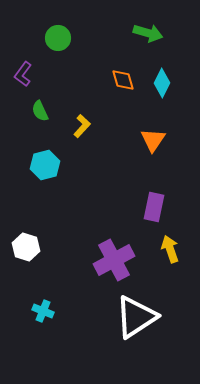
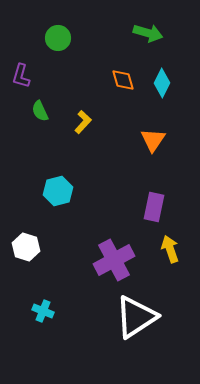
purple L-shape: moved 2 px left, 2 px down; rotated 20 degrees counterclockwise
yellow L-shape: moved 1 px right, 4 px up
cyan hexagon: moved 13 px right, 26 px down
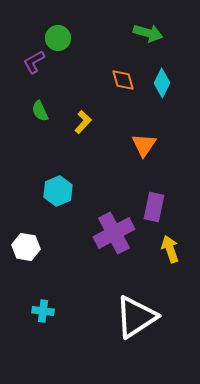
purple L-shape: moved 13 px right, 14 px up; rotated 45 degrees clockwise
orange triangle: moved 9 px left, 5 px down
cyan hexagon: rotated 8 degrees counterclockwise
white hexagon: rotated 8 degrees counterclockwise
purple cross: moved 27 px up
cyan cross: rotated 15 degrees counterclockwise
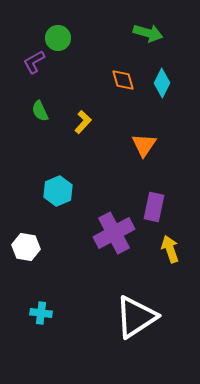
cyan cross: moved 2 px left, 2 px down
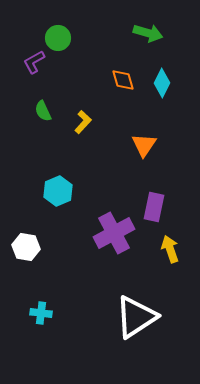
green semicircle: moved 3 px right
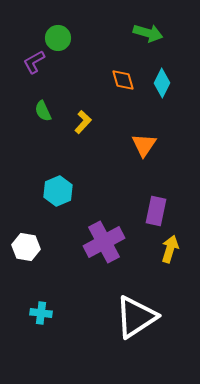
purple rectangle: moved 2 px right, 4 px down
purple cross: moved 10 px left, 9 px down
yellow arrow: rotated 36 degrees clockwise
